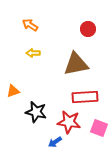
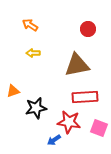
brown triangle: moved 1 px right, 1 px down
black star: moved 4 px up; rotated 25 degrees counterclockwise
blue arrow: moved 1 px left, 2 px up
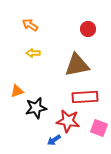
orange triangle: moved 4 px right
red star: moved 1 px left, 1 px up
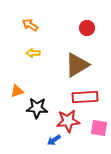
red circle: moved 1 px left, 1 px up
brown triangle: rotated 20 degrees counterclockwise
black star: moved 1 px right; rotated 15 degrees clockwise
red star: rotated 15 degrees counterclockwise
pink square: rotated 12 degrees counterclockwise
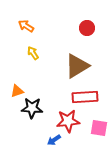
orange arrow: moved 4 px left, 1 px down
yellow arrow: rotated 56 degrees clockwise
brown triangle: moved 1 px down
black star: moved 5 px left
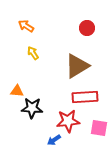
orange triangle: rotated 24 degrees clockwise
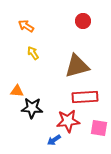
red circle: moved 4 px left, 7 px up
brown triangle: rotated 16 degrees clockwise
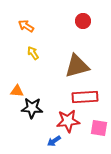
blue arrow: moved 1 px down
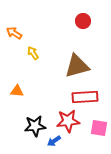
orange arrow: moved 12 px left, 7 px down
black star: moved 3 px right, 18 px down; rotated 10 degrees counterclockwise
